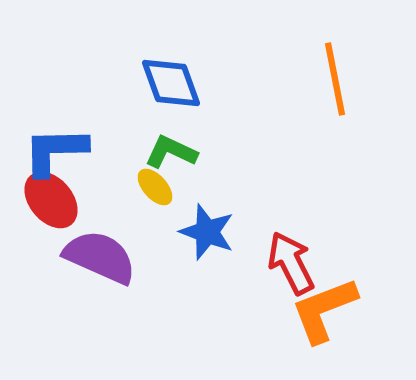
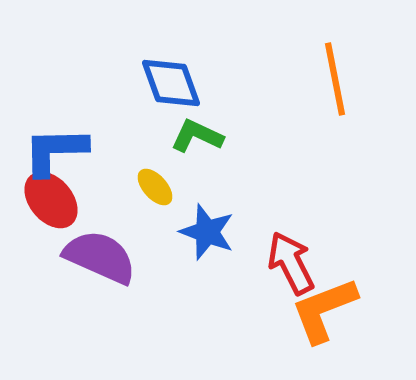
green L-shape: moved 26 px right, 16 px up
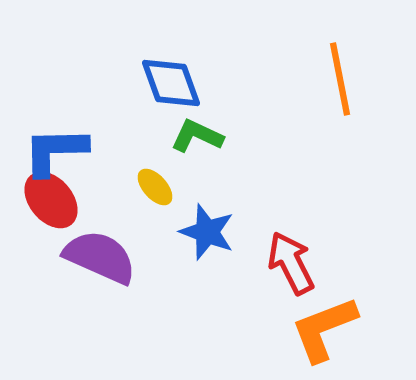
orange line: moved 5 px right
orange L-shape: moved 19 px down
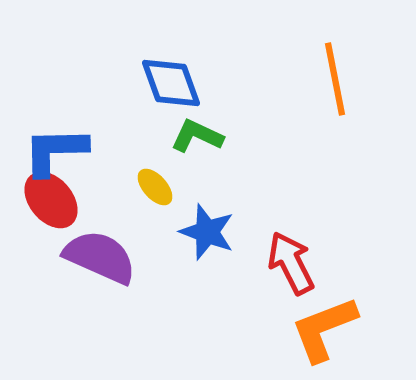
orange line: moved 5 px left
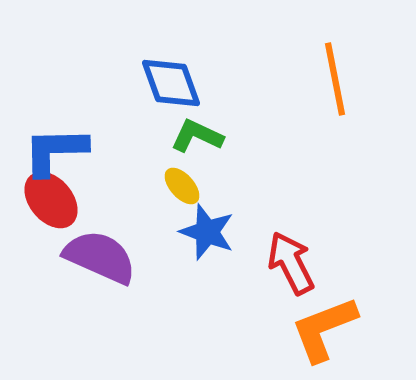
yellow ellipse: moved 27 px right, 1 px up
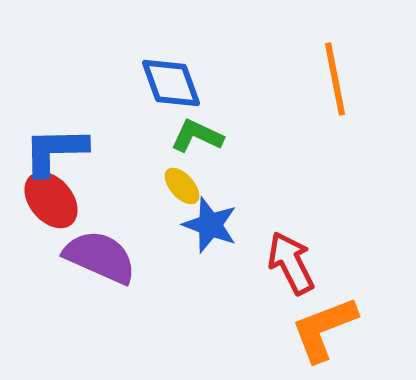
blue star: moved 3 px right, 7 px up
